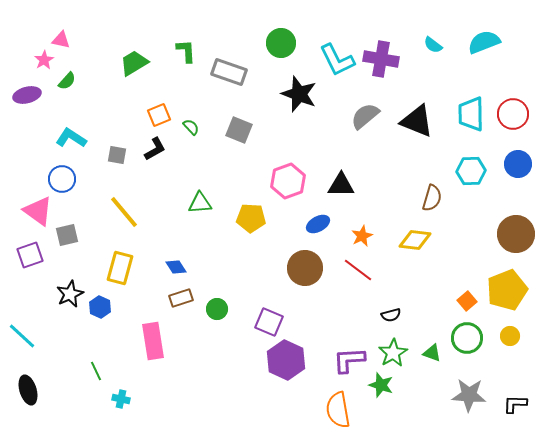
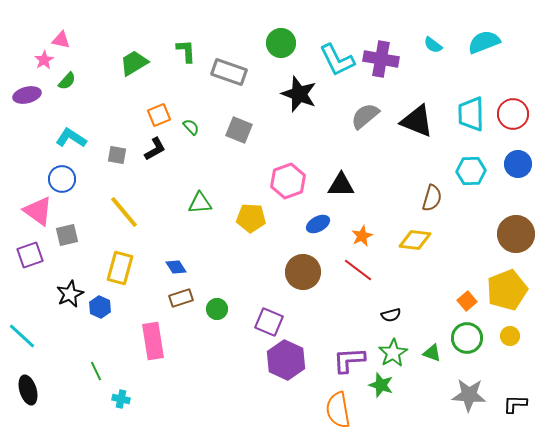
brown circle at (305, 268): moved 2 px left, 4 px down
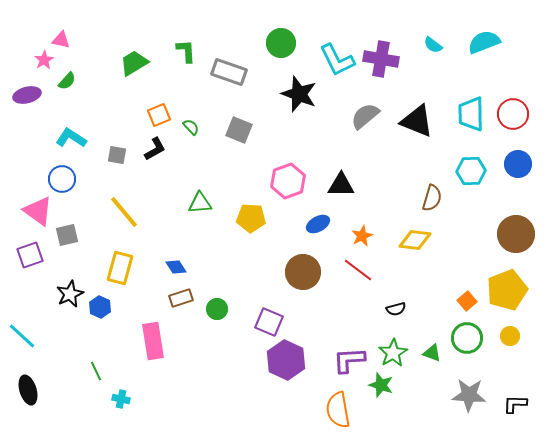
black semicircle at (391, 315): moved 5 px right, 6 px up
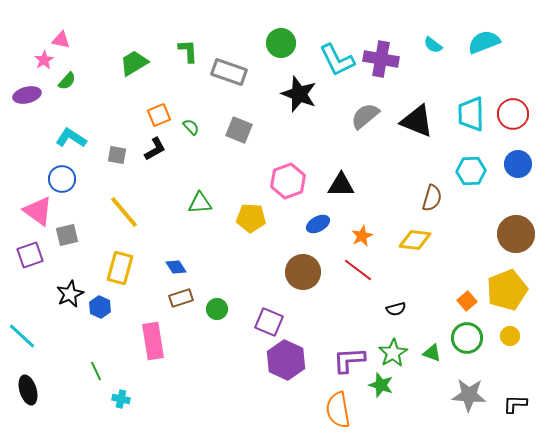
green L-shape at (186, 51): moved 2 px right
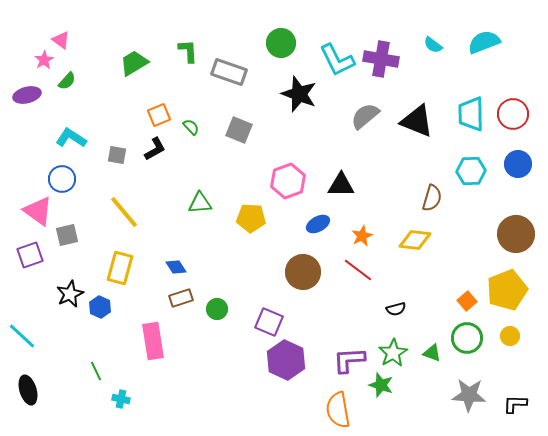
pink triangle at (61, 40): rotated 24 degrees clockwise
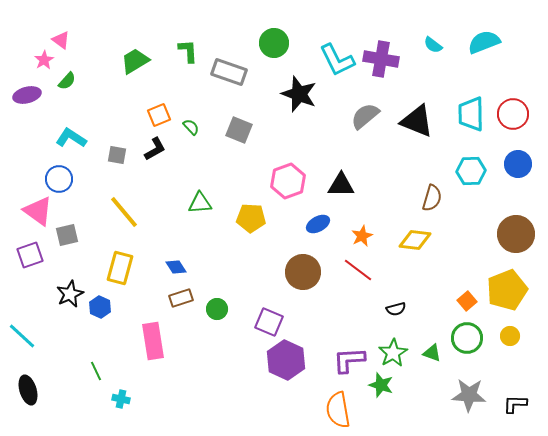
green circle at (281, 43): moved 7 px left
green trapezoid at (134, 63): moved 1 px right, 2 px up
blue circle at (62, 179): moved 3 px left
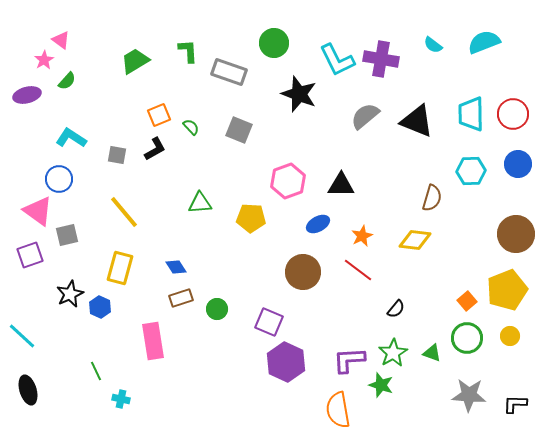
black semicircle at (396, 309): rotated 36 degrees counterclockwise
purple hexagon at (286, 360): moved 2 px down
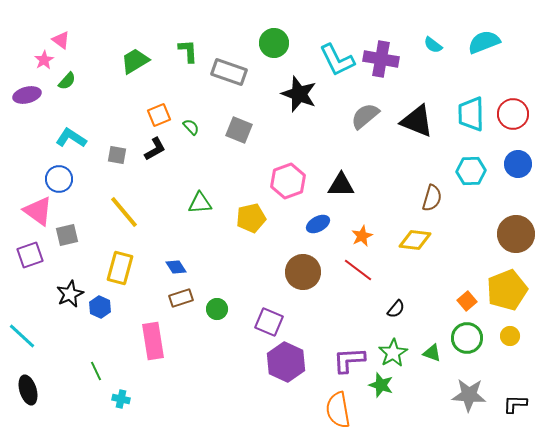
yellow pentagon at (251, 218): rotated 16 degrees counterclockwise
